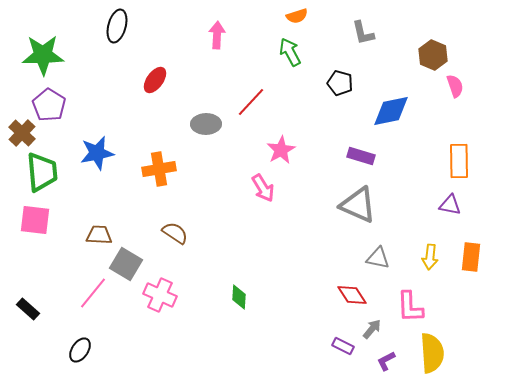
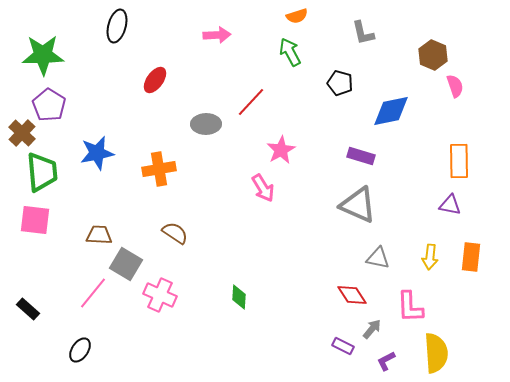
pink arrow at (217, 35): rotated 84 degrees clockwise
yellow semicircle at (432, 353): moved 4 px right
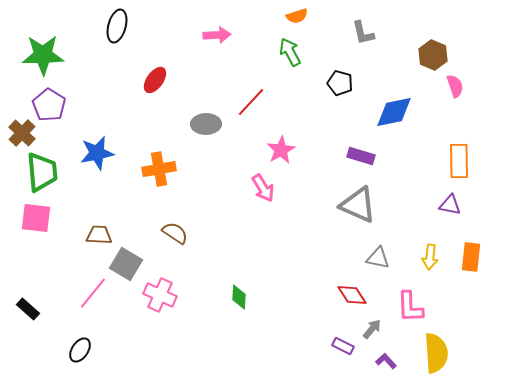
blue diamond at (391, 111): moved 3 px right, 1 px down
pink square at (35, 220): moved 1 px right, 2 px up
purple L-shape at (386, 361): rotated 75 degrees clockwise
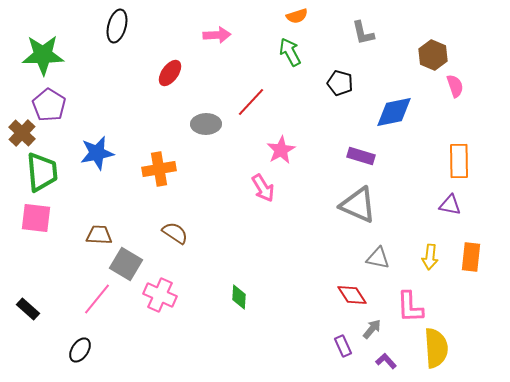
red ellipse at (155, 80): moved 15 px right, 7 px up
pink line at (93, 293): moved 4 px right, 6 px down
purple rectangle at (343, 346): rotated 40 degrees clockwise
yellow semicircle at (436, 353): moved 5 px up
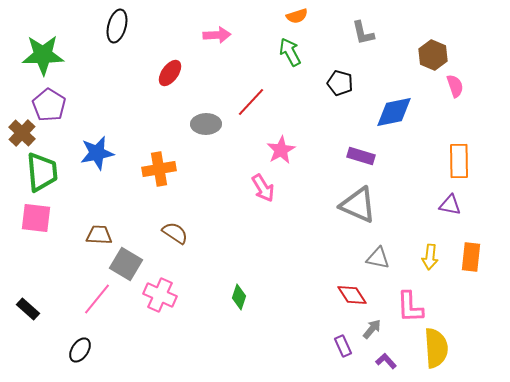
green diamond at (239, 297): rotated 15 degrees clockwise
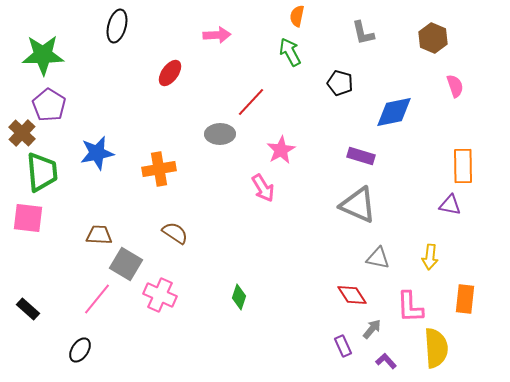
orange semicircle at (297, 16): rotated 120 degrees clockwise
brown hexagon at (433, 55): moved 17 px up
gray ellipse at (206, 124): moved 14 px right, 10 px down
orange rectangle at (459, 161): moved 4 px right, 5 px down
pink square at (36, 218): moved 8 px left
orange rectangle at (471, 257): moved 6 px left, 42 px down
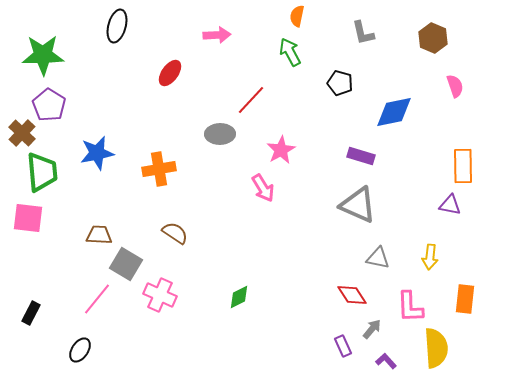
red line at (251, 102): moved 2 px up
green diamond at (239, 297): rotated 45 degrees clockwise
black rectangle at (28, 309): moved 3 px right, 4 px down; rotated 75 degrees clockwise
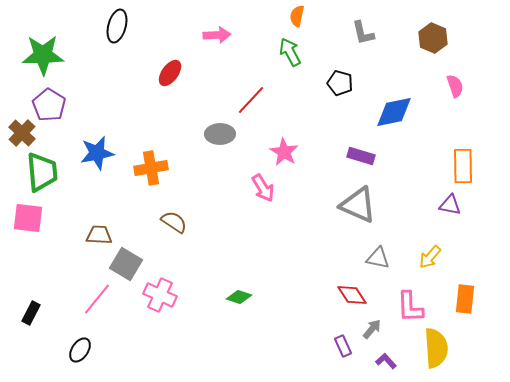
pink star at (281, 150): moved 3 px right, 2 px down; rotated 12 degrees counterclockwise
orange cross at (159, 169): moved 8 px left, 1 px up
brown semicircle at (175, 233): moved 1 px left, 11 px up
yellow arrow at (430, 257): rotated 35 degrees clockwise
green diamond at (239, 297): rotated 45 degrees clockwise
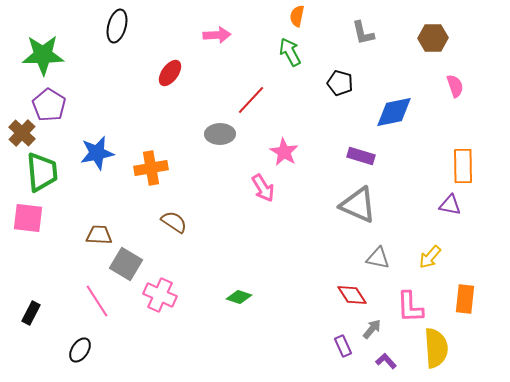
brown hexagon at (433, 38): rotated 24 degrees counterclockwise
pink line at (97, 299): moved 2 px down; rotated 72 degrees counterclockwise
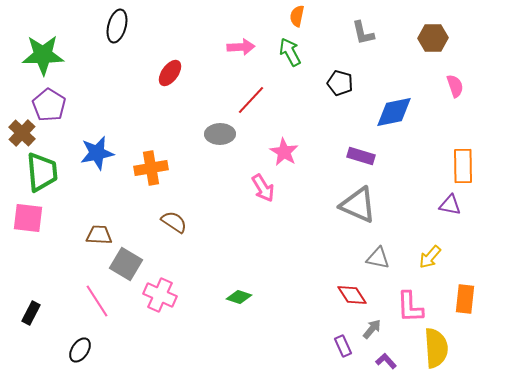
pink arrow at (217, 35): moved 24 px right, 12 px down
